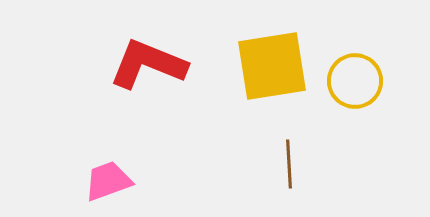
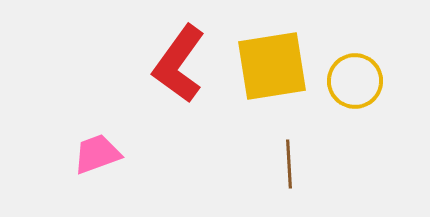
red L-shape: moved 31 px right; rotated 76 degrees counterclockwise
pink trapezoid: moved 11 px left, 27 px up
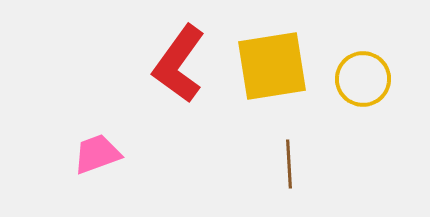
yellow circle: moved 8 px right, 2 px up
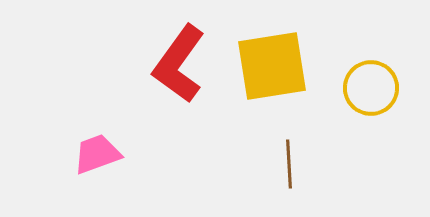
yellow circle: moved 8 px right, 9 px down
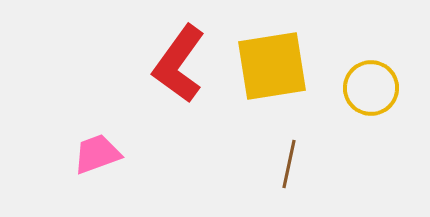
brown line: rotated 15 degrees clockwise
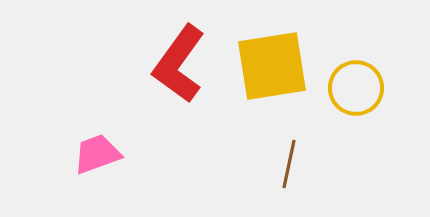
yellow circle: moved 15 px left
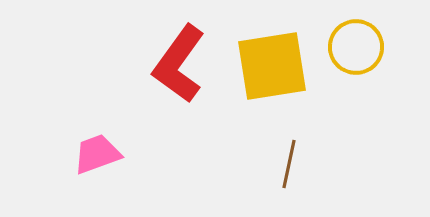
yellow circle: moved 41 px up
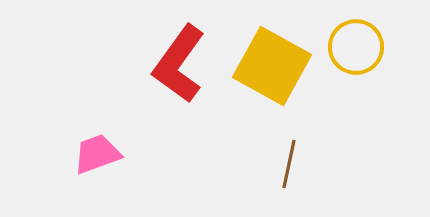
yellow square: rotated 38 degrees clockwise
